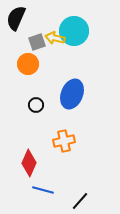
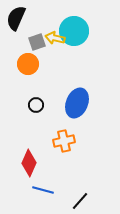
blue ellipse: moved 5 px right, 9 px down
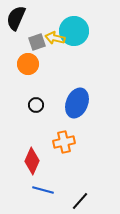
orange cross: moved 1 px down
red diamond: moved 3 px right, 2 px up
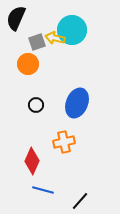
cyan circle: moved 2 px left, 1 px up
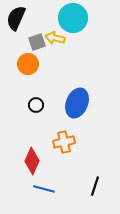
cyan circle: moved 1 px right, 12 px up
blue line: moved 1 px right, 1 px up
black line: moved 15 px right, 15 px up; rotated 24 degrees counterclockwise
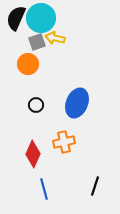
cyan circle: moved 32 px left
red diamond: moved 1 px right, 7 px up
blue line: rotated 60 degrees clockwise
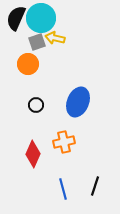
blue ellipse: moved 1 px right, 1 px up
blue line: moved 19 px right
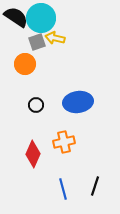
black semicircle: moved 1 px up; rotated 100 degrees clockwise
orange circle: moved 3 px left
blue ellipse: rotated 60 degrees clockwise
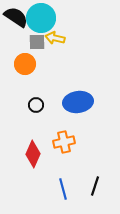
gray square: rotated 18 degrees clockwise
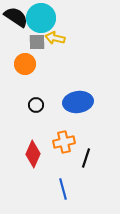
black line: moved 9 px left, 28 px up
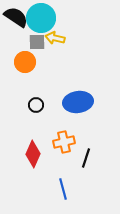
orange circle: moved 2 px up
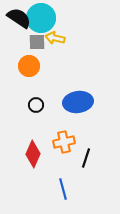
black semicircle: moved 3 px right, 1 px down
orange circle: moved 4 px right, 4 px down
